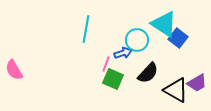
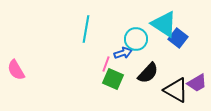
cyan circle: moved 1 px left, 1 px up
pink semicircle: moved 2 px right
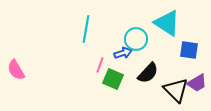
cyan triangle: moved 3 px right, 1 px up
blue square: moved 11 px right, 12 px down; rotated 30 degrees counterclockwise
pink line: moved 6 px left, 1 px down
black triangle: rotated 16 degrees clockwise
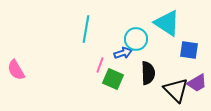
black semicircle: rotated 45 degrees counterclockwise
